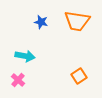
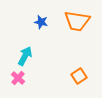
cyan arrow: rotated 72 degrees counterclockwise
pink cross: moved 2 px up
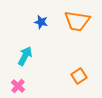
pink cross: moved 8 px down
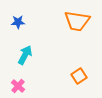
blue star: moved 23 px left; rotated 16 degrees counterclockwise
cyan arrow: moved 1 px up
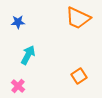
orange trapezoid: moved 1 px right, 3 px up; rotated 16 degrees clockwise
cyan arrow: moved 3 px right
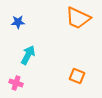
orange square: moved 2 px left; rotated 35 degrees counterclockwise
pink cross: moved 2 px left, 3 px up; rotated 24 degrees counterclockwise
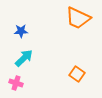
blue star: moved 3 px right, 9 px down
cyan arrow: moved 4 px left, 3 px down; rotated 18 degrees clockwise
orange square: moved 2 px up; rotated 14 degrees clockwise
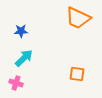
orange square: rotated 28 degrees counterclockwise
